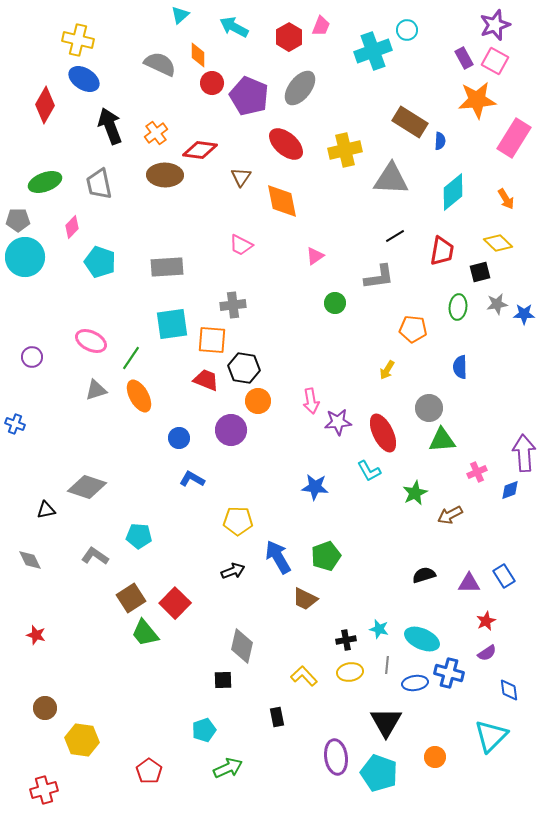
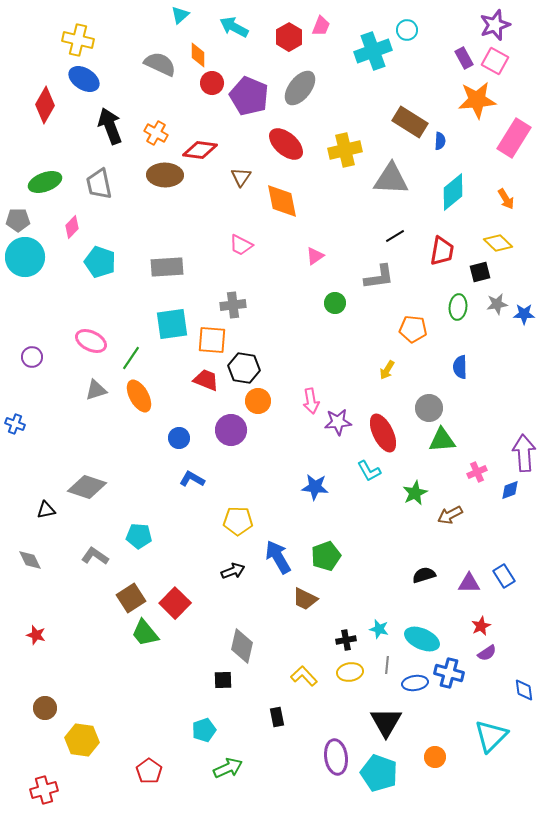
orange cross at (156, 133): rotated 25 degrees counterclockwise
red star at (486, 621): moved 5 px left, 5 px down
blue diamond at (509, 690): moved 15 px right
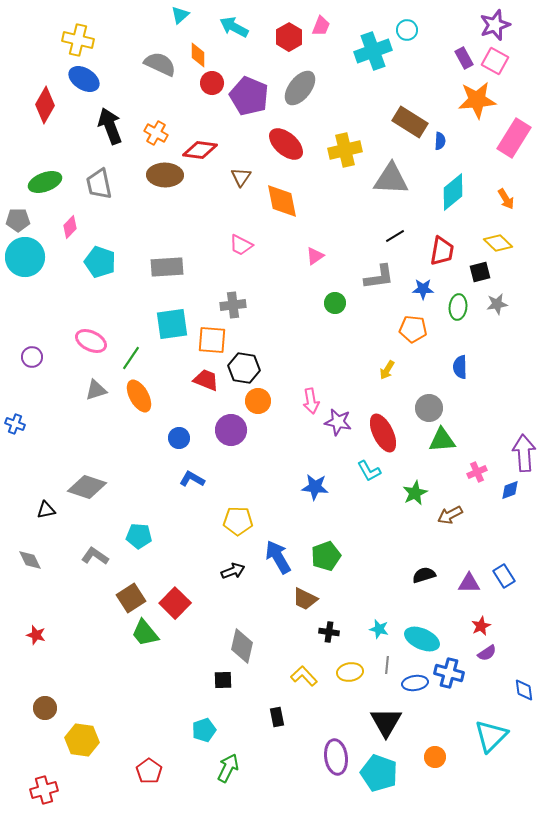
pink diamond at (72, 227): moved 2 px left
blue star at (524, 314): moved 101 px left, 25 px up
purple star at (338, 422): rotated 16 degrees clockwise
black cross at (346, 640): moved 17 px left, 8 px up; rotated 18 degrees clockwise
green arrow at (228, 768): rotated 40 degrees counterclockwise
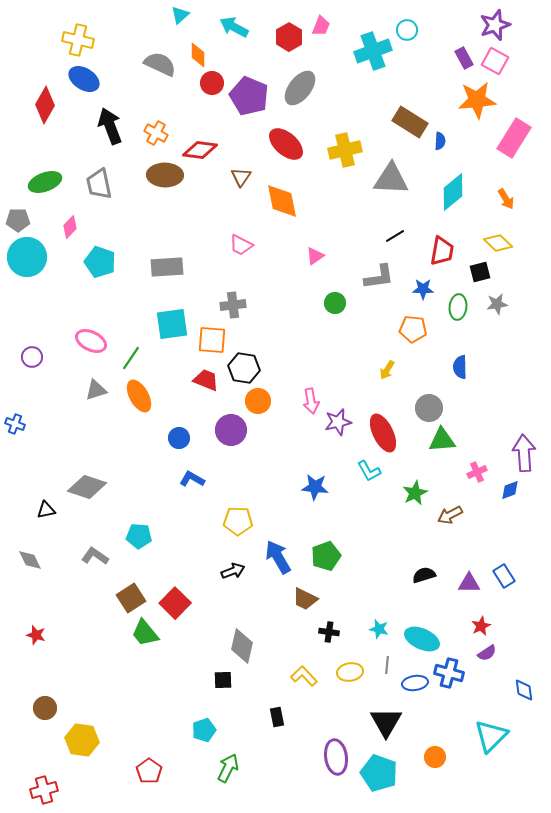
cyan circle at (25, 257): moved 2 px right
purple star at (338, 422): rotated 24 degrees counterclockwise
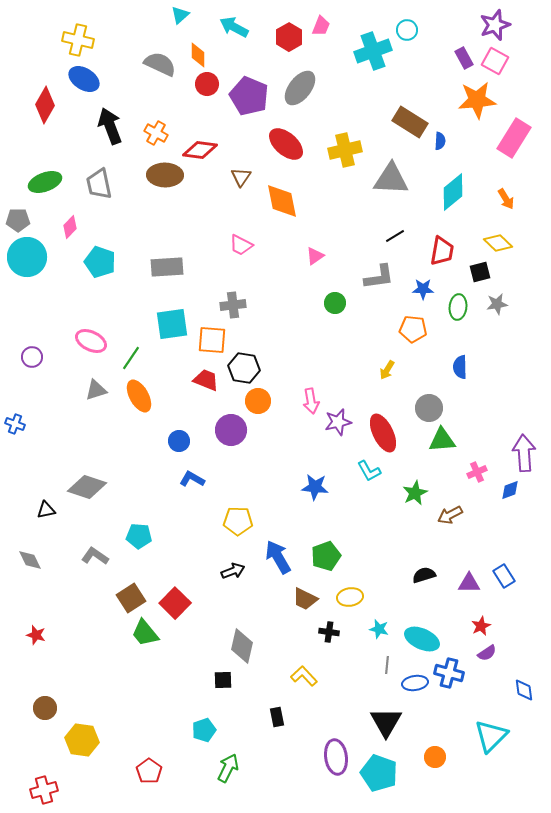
red circle at (212, 83): moved 5 px left, 1 px down
blue circle at (179, 438): moved 3 px down
yellow ellipse at (350, 672): moved 75 px up
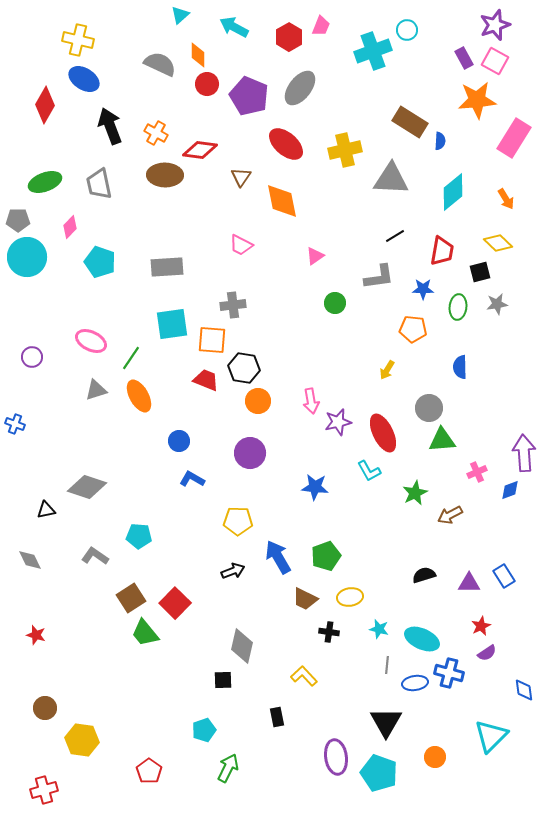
purple circle at (231, 430): moved 19 px right, 23 px down
